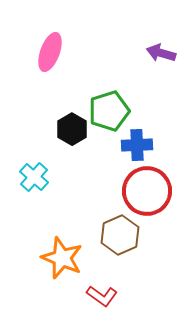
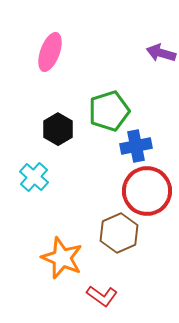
black hexagon: moved 14 px left
blue cross: moved 1 px left, 1 px down; rotated 8 degrees counterclockwise
brown hexagon: moved 1 px left, 2 px up
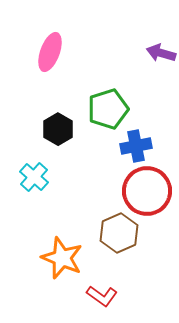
green pentagon: moved 1 px left, 2 px up
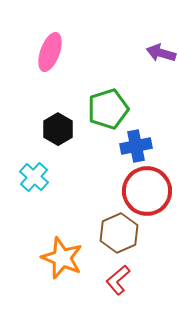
red L-shape: moved 16 px right, 16 px up; rotated 104 degrees clockwise
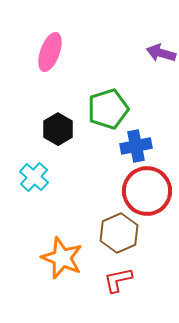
red L-shape: rotated 28 degrees clockwise
